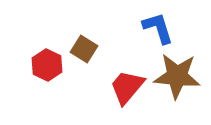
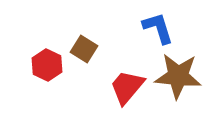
brown star: moved 1 px right
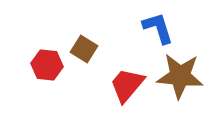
red hexagon: rotated 20 degrees counterclockwise
brown star: moved 2 px right
red trapezoid: moved 2 px up
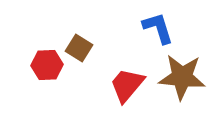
brown square: moved 5 px left, 1 px up
red hexagon: rotated 8 degrees counterclockwise
brown star: moved 2 px right, 1 px down
